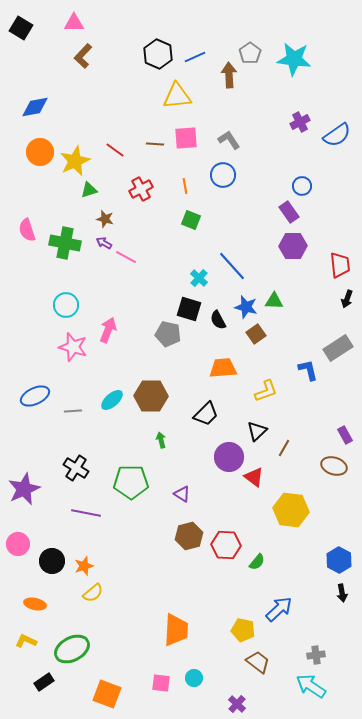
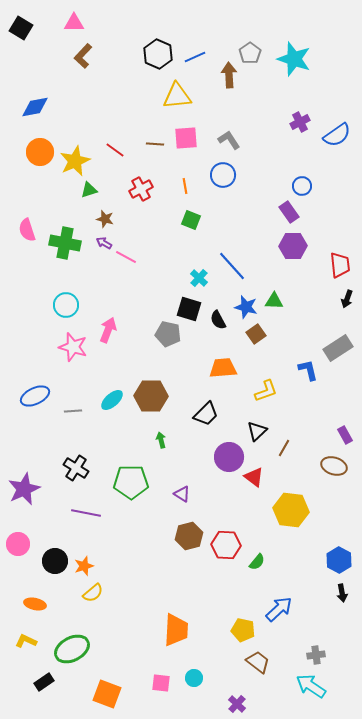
cyan star at (294, 59): rotated 12 degrees clockwise
black circle at (52, 561): moved 3 px right
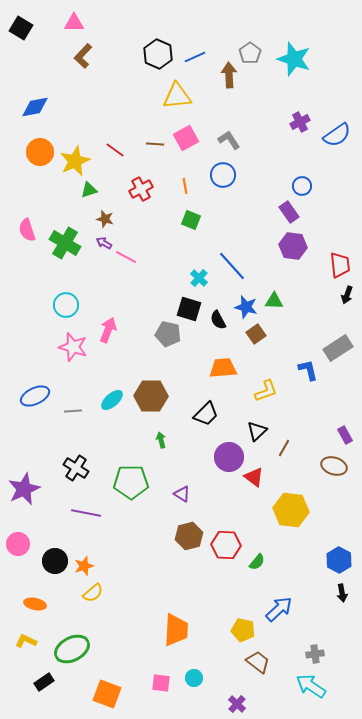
pink square at (186, 138): rotated 25 degrees counterclockwise
green cross at (65, 243): rotated 20 degrees clockwise
purple hexagon at (293, 246): rotated 8 degrees clockwise
black arrow at (347, 299): moved 4 px up
gray cross at (316, 655): moved 1 px left, 1 px up
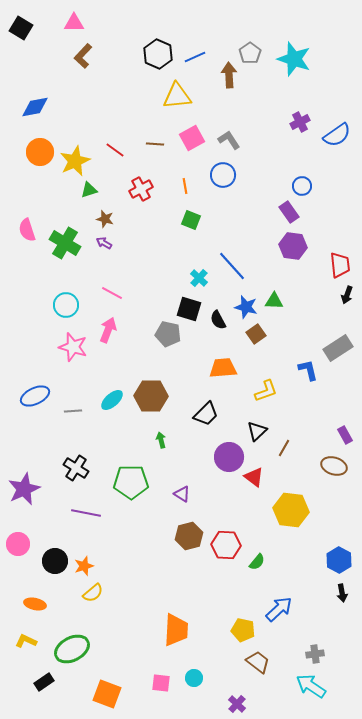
pink square at (186, 138): moved 6 px right
pink line at (126, 257): moved 14 px left, 36 px down
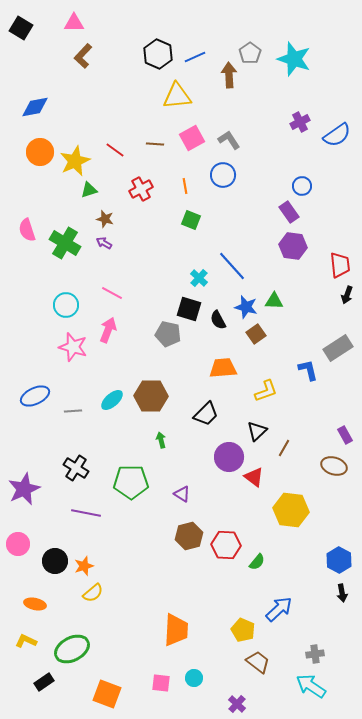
yellow pentagon at (243, 630): rotated 10 degrees clockwise
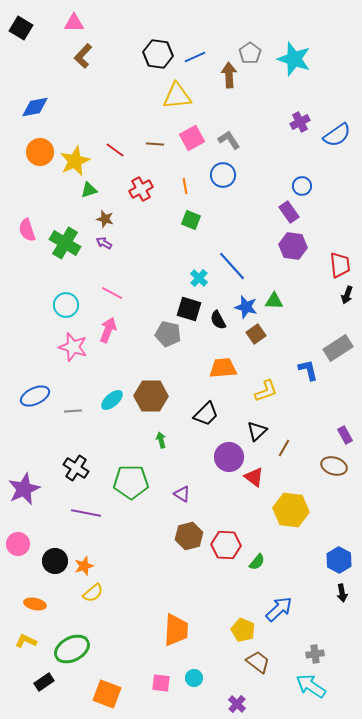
black hexagon at (158, 54): rotated 16 degrees counterclockwise
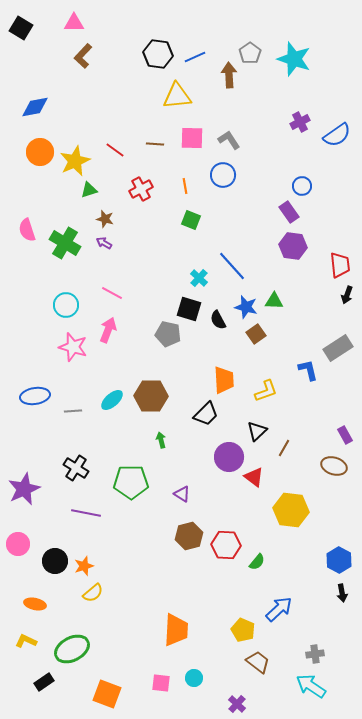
pink square at (192, 138): rotated 30 degrees clockwise
orange trapezoid at (223, 368): moved 1 px right, 12 px down; rotated 92 degrees clockwise
blue ellipse at (35, 396): rotated 16 degrees clockwise
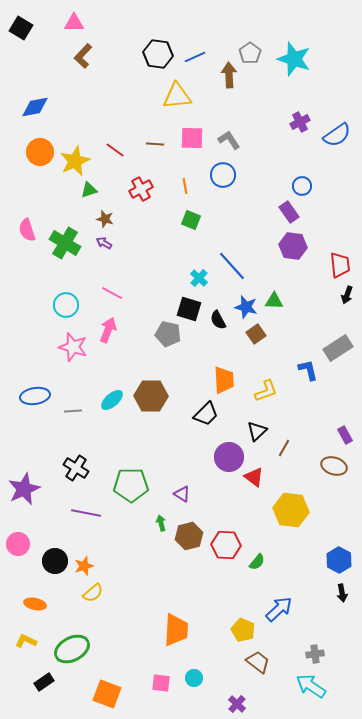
green arrow at (161, 440): moved 83 px down
green pentagon at (131, 482): moved 3 px down
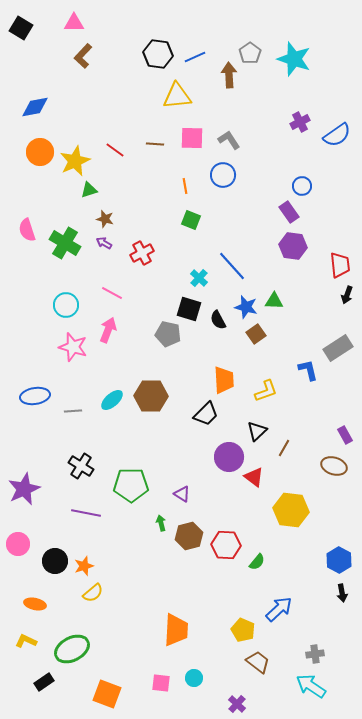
red cross at (141, 189): moved 1 px right, 64 px down
black cross at (76, 468): moved 5 px right, 2 px up
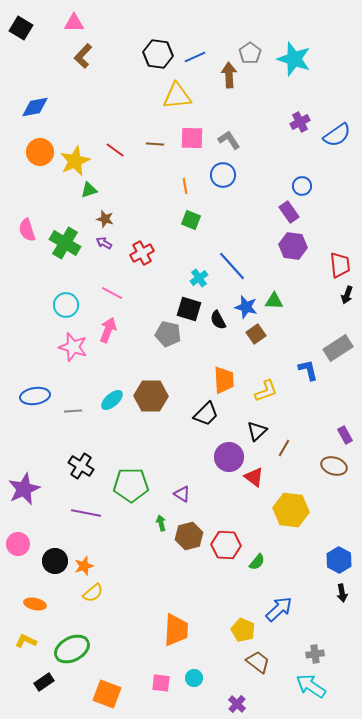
cyan cross at (199, 278): rotated 12 degrees clockwise
